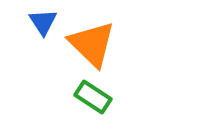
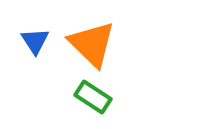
blue triangle: moved 8 px left, 19 px down
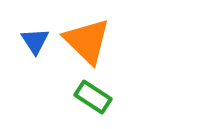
orange triangle: moved 5 px left, 3 px up
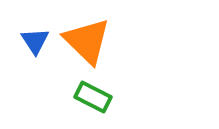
green rectangle: rotated 6 degrees counterclockwise
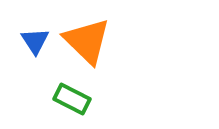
green rectangle: moved 21 px left, 2 px down
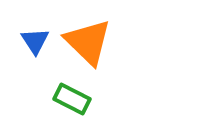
orange triangle: moved 1 px right, 1 px down
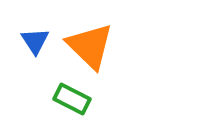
orange triangle: moved 2 px right, 4 px down
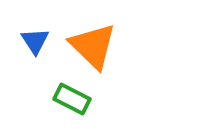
orange triangle: moved 3 px right
